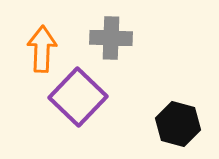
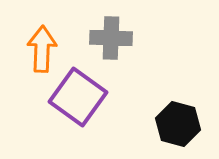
purple square: rotated 8 degrees counterclockwise
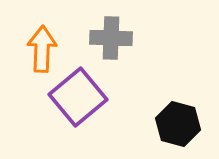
purple square: rotated 14 degrees clockwise
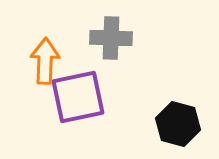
orange arrow: moved 3 px right, 12 px down
purple square: rotated 28 degrees clockwise
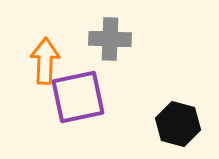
gray cross: moved 1 px left, 1 px down
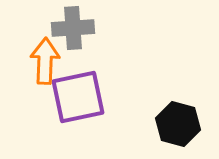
gray cross: moved 37 px left, 11 px up; rotated 6 degrees counterclockwise
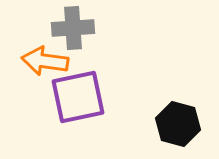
orange arrow: rotated 84 degrees counterclockwise
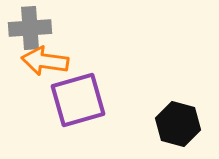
gray cross: moved 43 px left
purple square: moved 3 px down; rotated 4 degrees counterclockwise
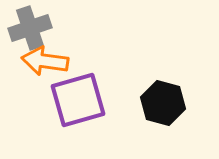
gray cross: rotated 15 degrees counterclockwise
black hexagon: moved 15 px left, 21 px up
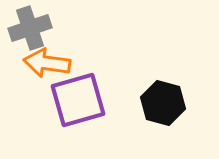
orange arrow: moved 2 px right, 2 px down
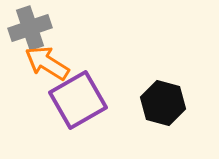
orange arrow: rotated 24 degrees clockwise
purple square: rotated 14 degrees counterclockwise
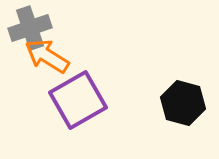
orange arrow: moved 7 px up
black hexagon: moved 20 px right
